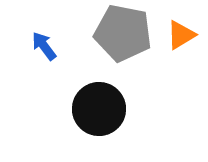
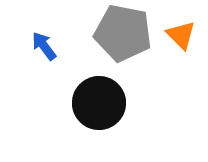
orange triangle: rotated 44 degrees counterclockwise
black circle: moved 6 px up
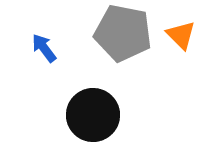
blue arrow: moved 2 px down
black circle: moved 6 px left, 12 px down
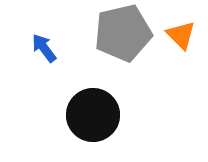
gray pentagon: rotated 24 degrees counterclockwise
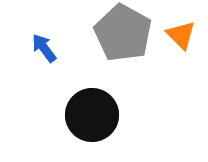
gray pentagon: rotated 30 degrees counterclockwise
black circle: moved 1 px left
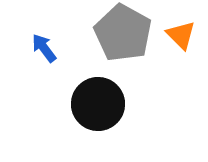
black circle: moved 6 px right, 11 px up
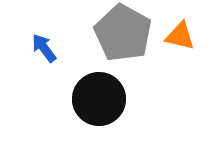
orange triangle: moved 1 px left, 1 px down; rotated 32 degrees counterclockwise
black circle: moved 1 px right, 5 px up
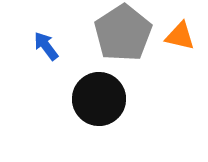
gray pentagon: rotated 10 degrees clockwise
blue arrow: moved 2 px right, 2 px up
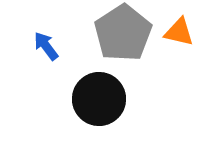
orange triangle: moved 1 px left, 4 px up
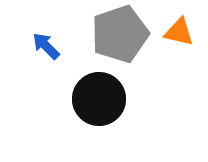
gray pentagon: moved 3 px left, 1 px down; rotated 14 degrees clockwise
blue arrow: rotated 8 degrees counterclockwise
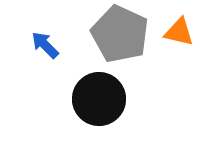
gray pentagon: rotated 28 degrees counterclockwise
blue arrow: moved 1 px left, 1 px up
